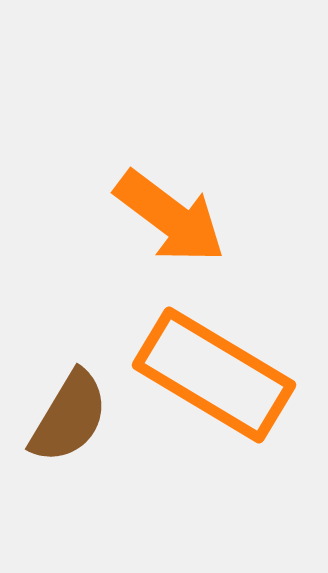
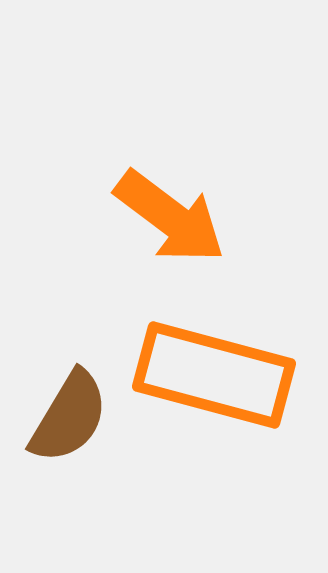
orange rectangle: rotated 16 degrees counterclockwise
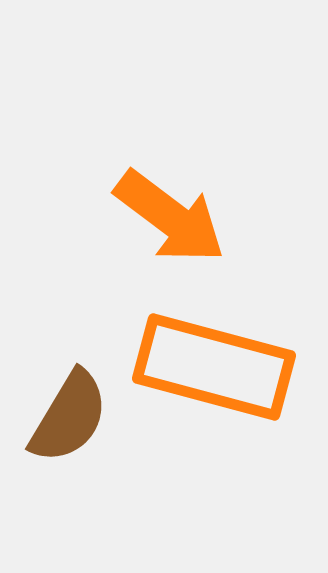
orange rectangle: moved 8 px up
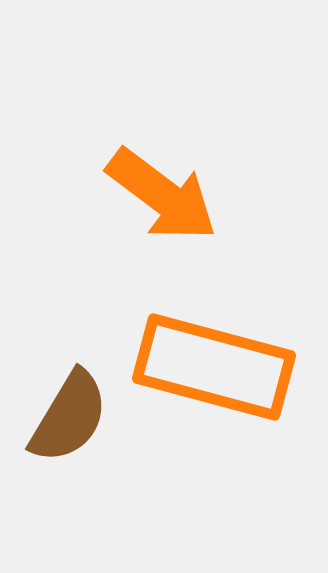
orange arrow: moved 8 px left, 22 px up
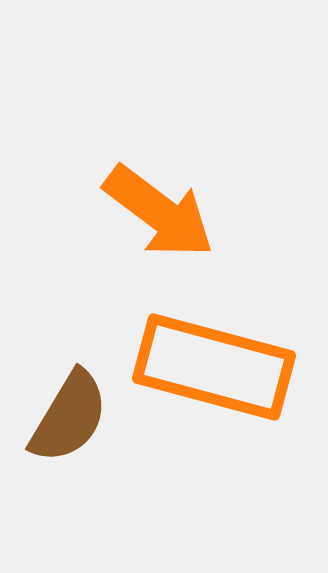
orange arrow: moved 3 px left, 17 px down
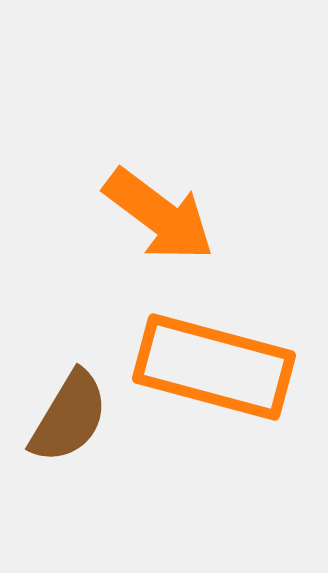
orange arrow: moved 3 px down
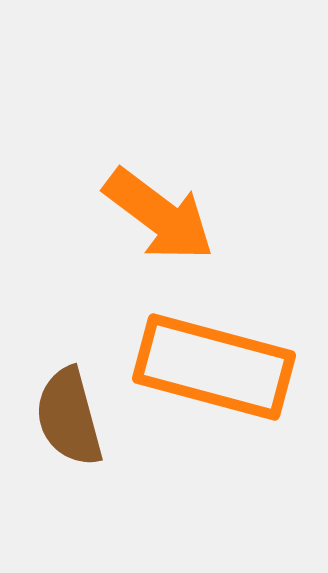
brown semicircle: rotated 134 degrees clockwise
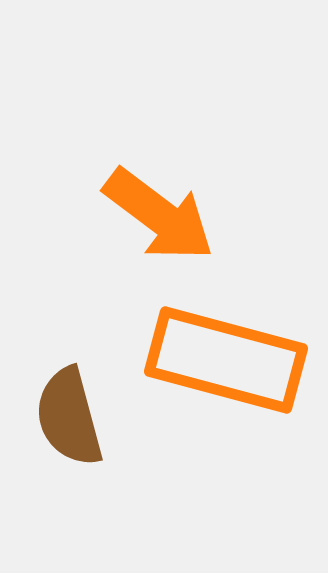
orange rectangle: moved 12 px right, 7 px up
